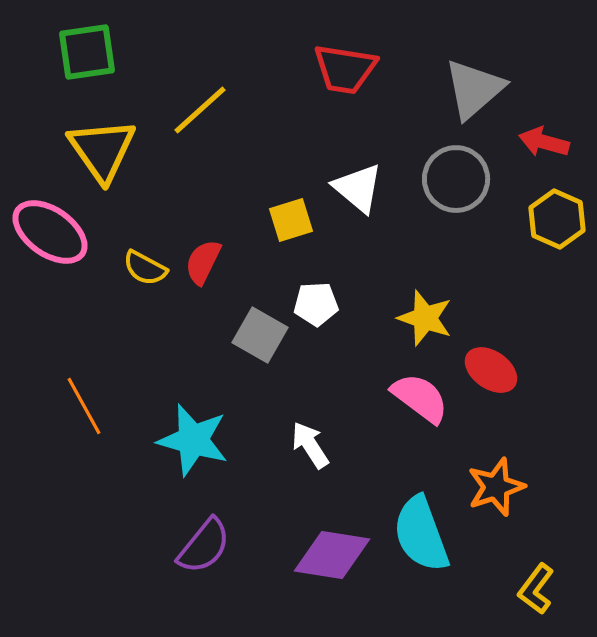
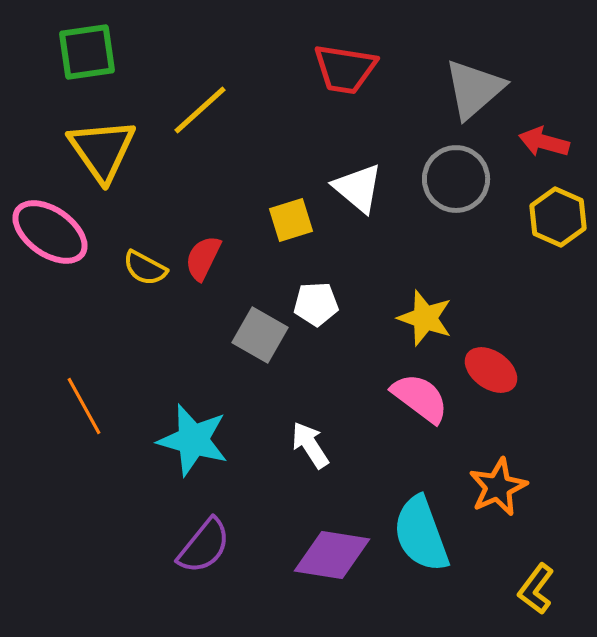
yellow hexagon: moved 1 px right, 2 px up
red semicircle: moved 4 px up
orange star: moved 2 px right; rotated 6 degrees counterclockwise
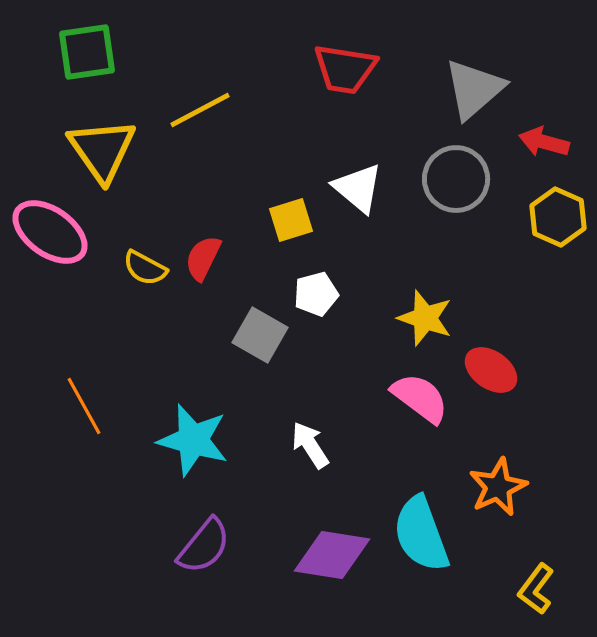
yellow line: rotated 14 degrees clockwise
white pentagon: moved 10 px up; rotated 12 degrees counterclockwise
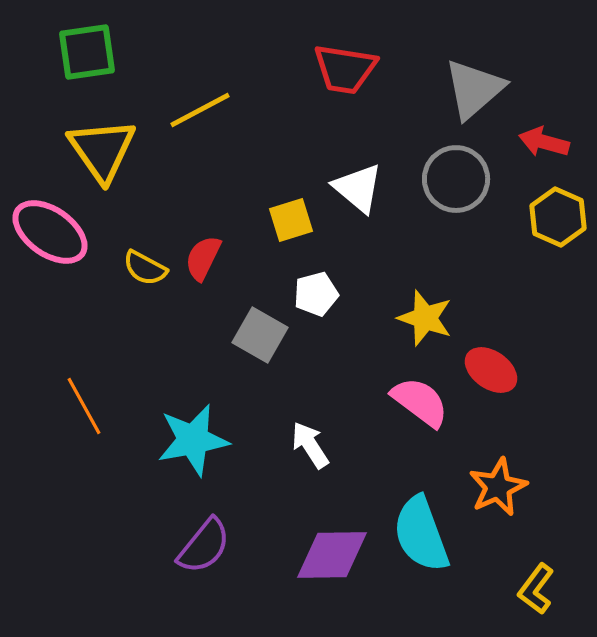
pink semicircle: moved 4 px down
cyan star: rotated 26 degrees counterclockwise
purple diamond: rotated 10 degrees counterclockwise
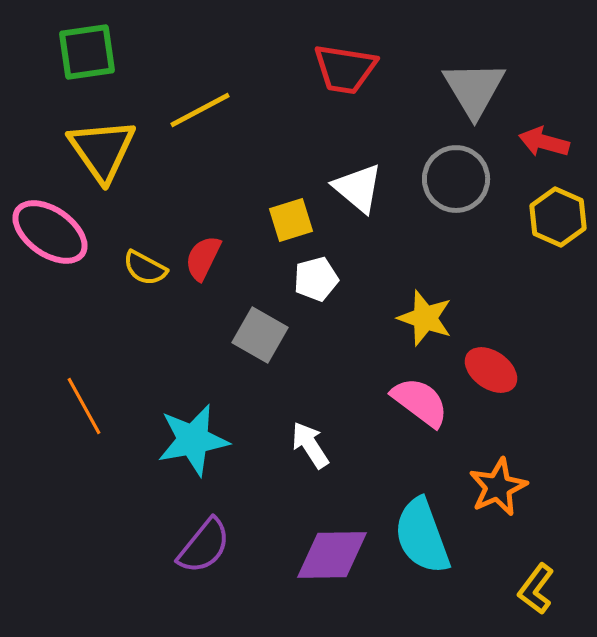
gray triangle: rotated 20 degrees counterclockwise
white pentagon: moved 15 px up
cyan semicircle: moved 1 px right, 2 px down
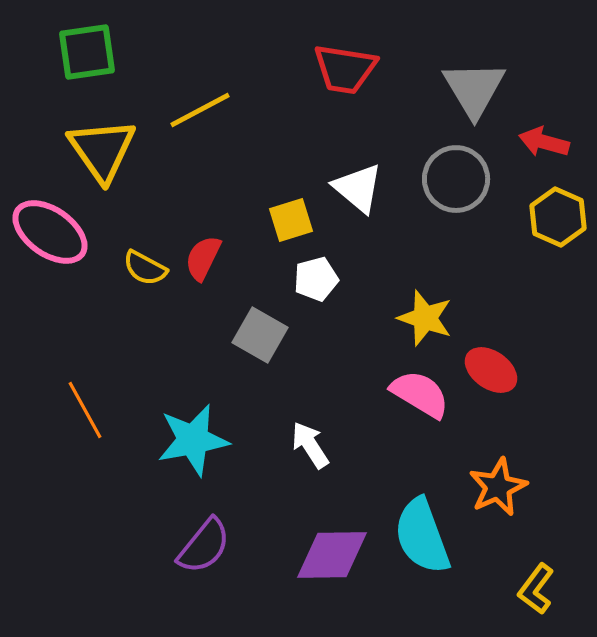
pink semicircle: moved 8 px up; rotated 6 degrees counterclockwise
orange line: moved 1 px right, 4 px down
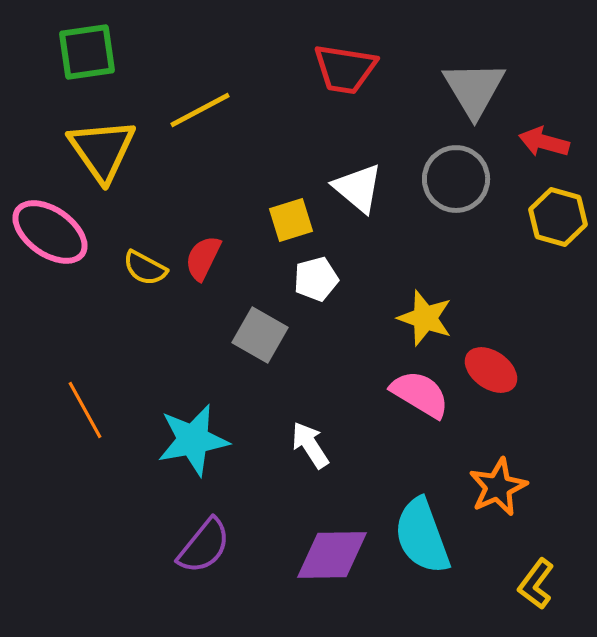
yellow hexagon: rotated 8 degrees counterclockwise
yellow L-shape: moved 5 px up
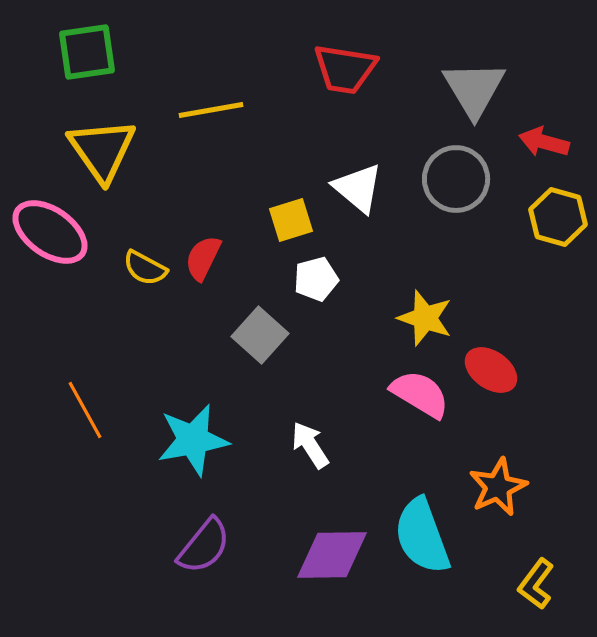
yellow line: moved 11 px right; rotated 18 degrees clockwise
gray square: rotated 12 degrees clockwise
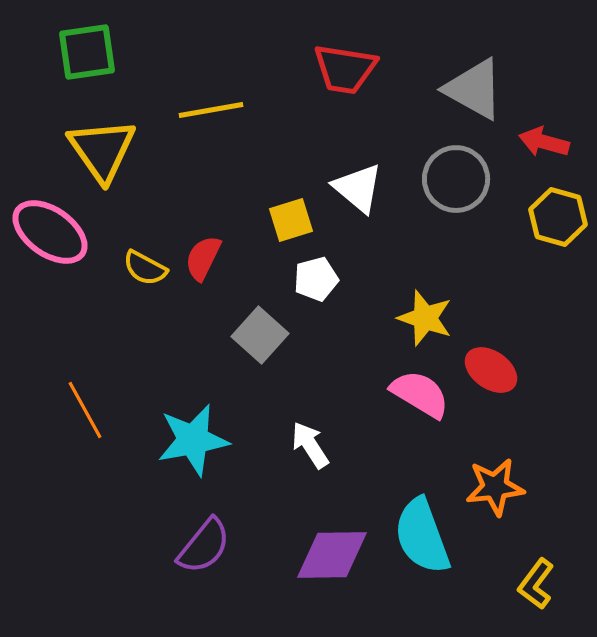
gray triangle: rotated 30 degrees counterclockwise
orange star: moved 3 px left; rotated 18 degrees clockwise
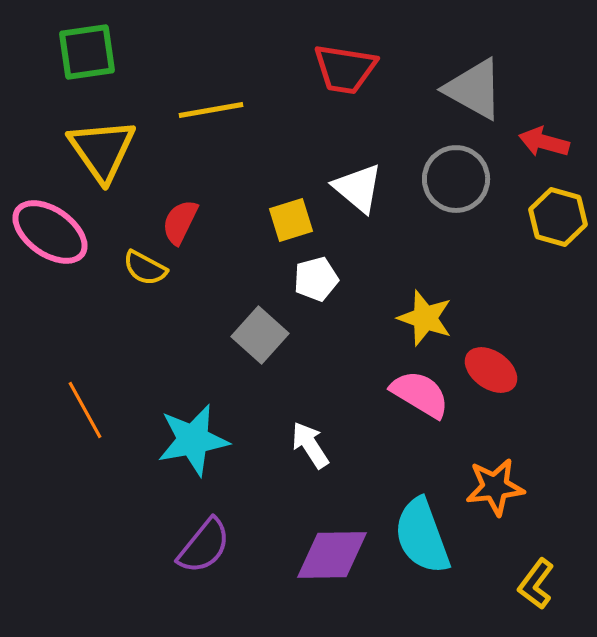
red semicircle: moved 23 px left, 36 px up
